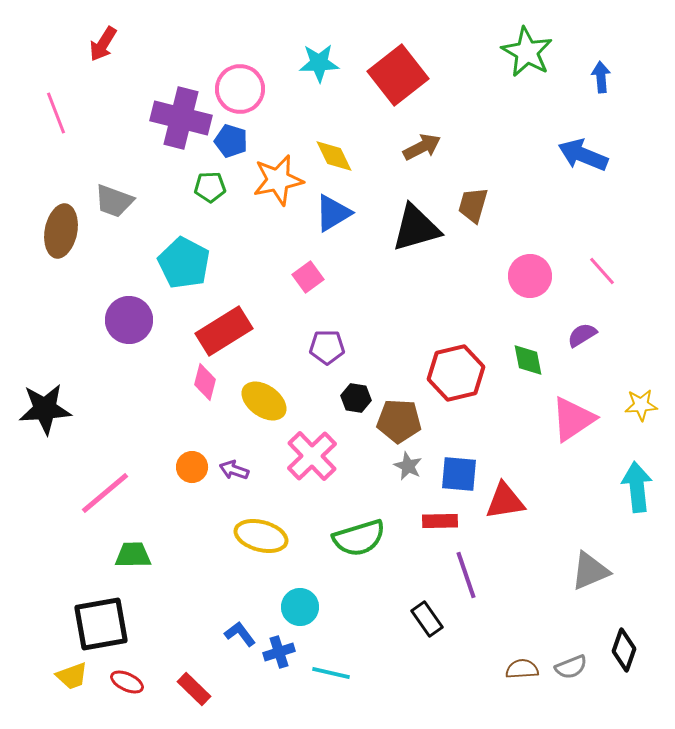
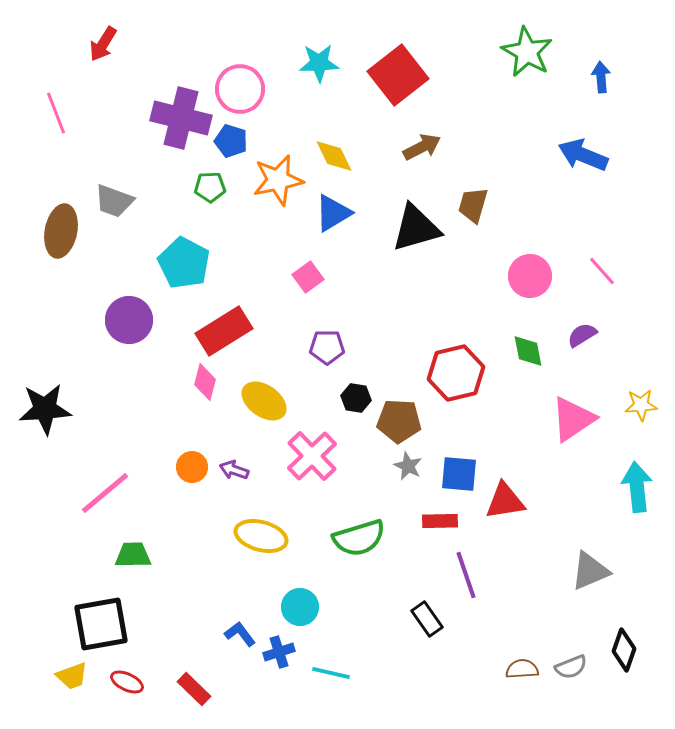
green diamond at (528, 360): moved 9 px up
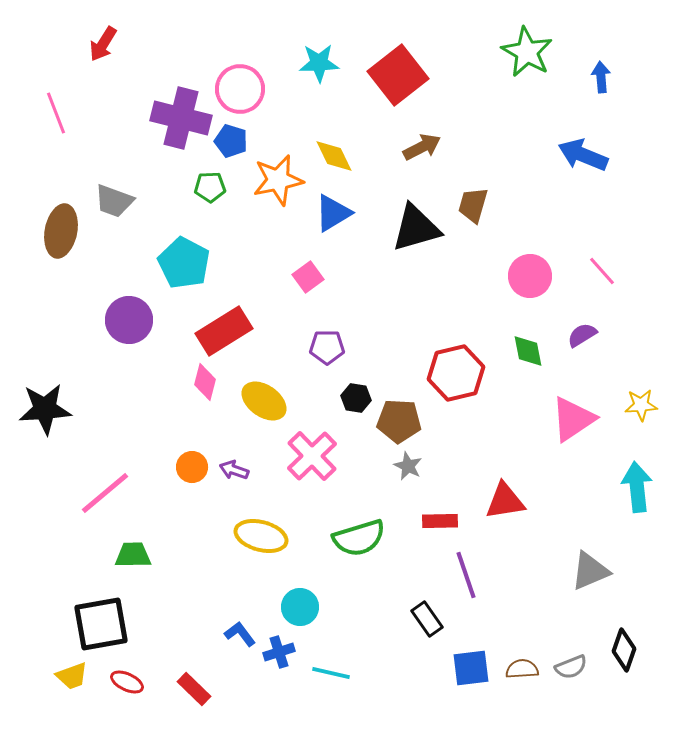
blue square at (459, 474): moved 12 px right, 194 px down; rotated 12 degrees counterclockwise
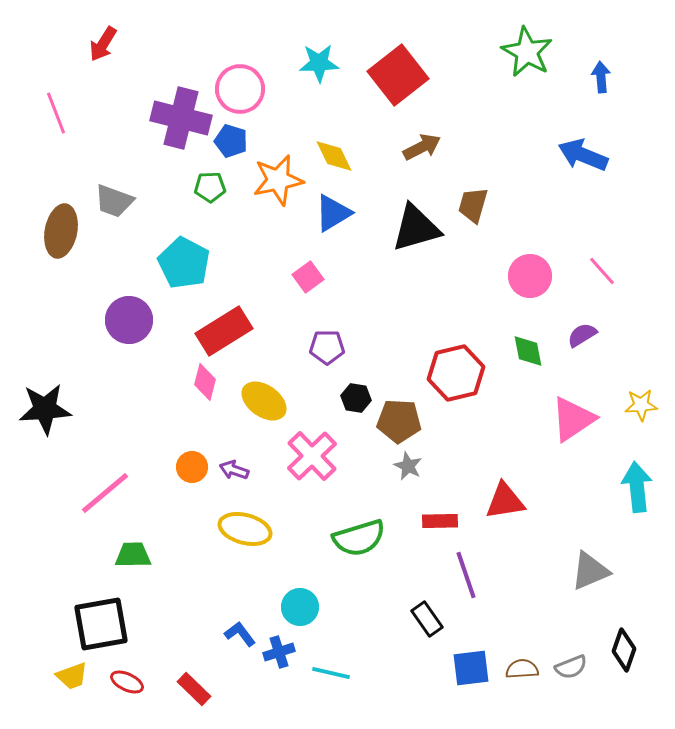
yellow ellipse at (261, 536): moved 16 px left, 7 px up
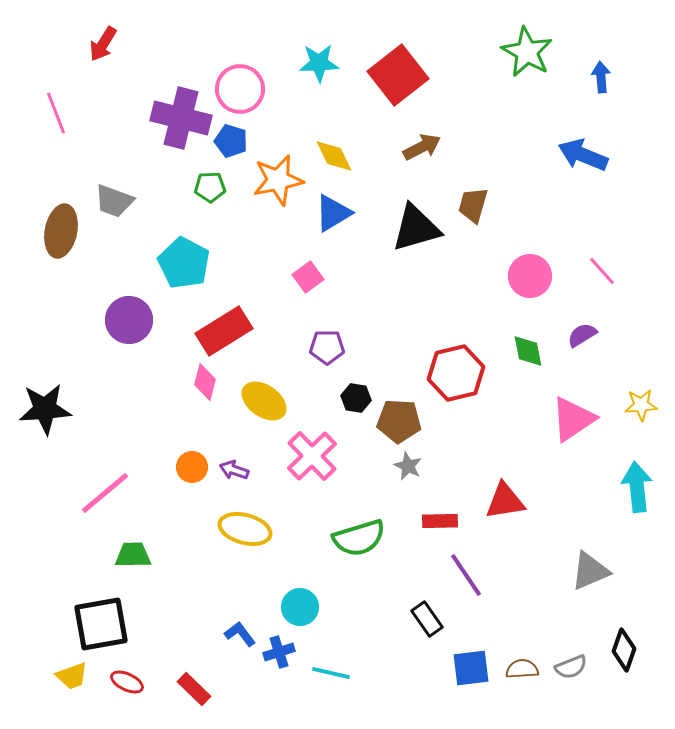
purple line at (466, 575): rotated 15 degrees counterclockwise
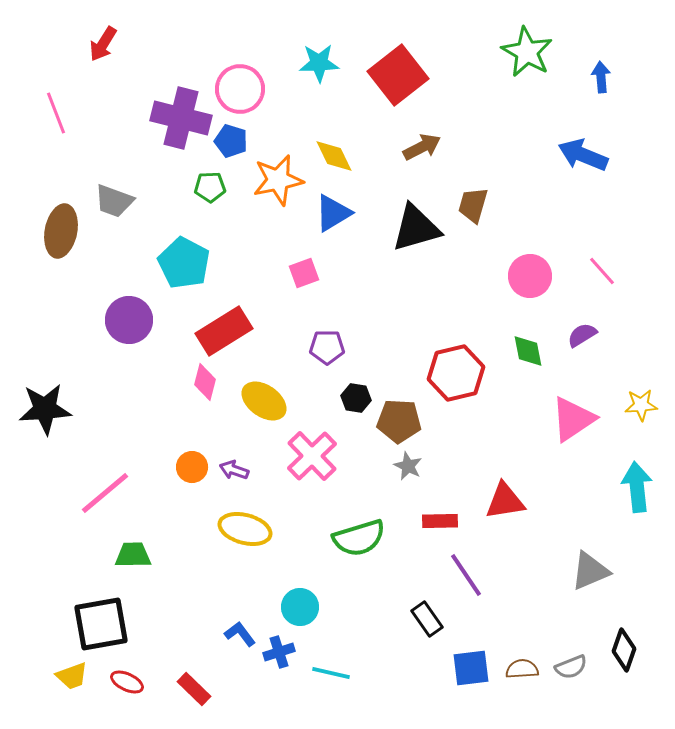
pink square at (308, 277): moved 4 px left, 4 px up; rotated 16 degrees clockwise
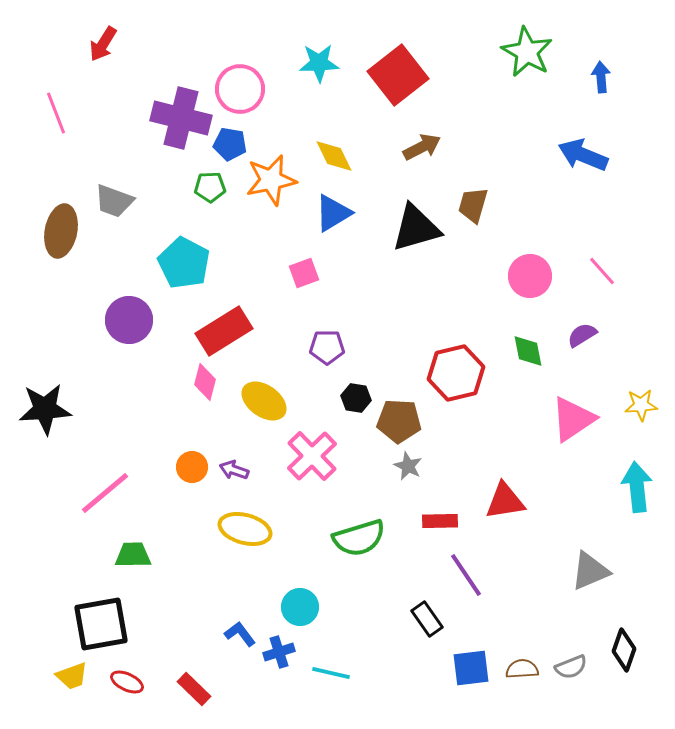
blue pentagon at (231, 141): moved 1 px left, 3 px down; rotated 8 degrees counterclockwise
orange star at (278, 180): moved 7 px left
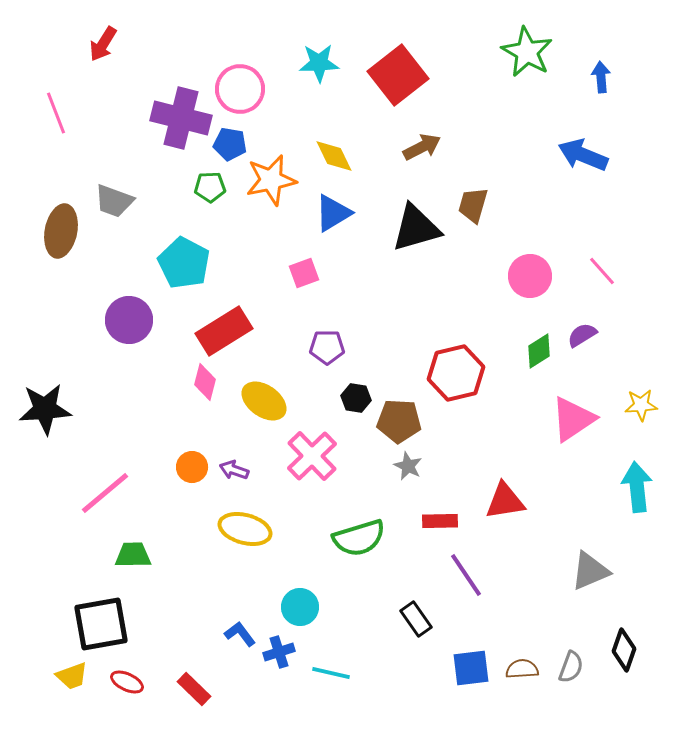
green diamond at (528, 351): moved 11 px right; rotated 69 degrees clockwise
black rectangle at (427, 619): moved 11 px left
gray semicircle at (571, 667): rotated 48 degrees counterclockwise
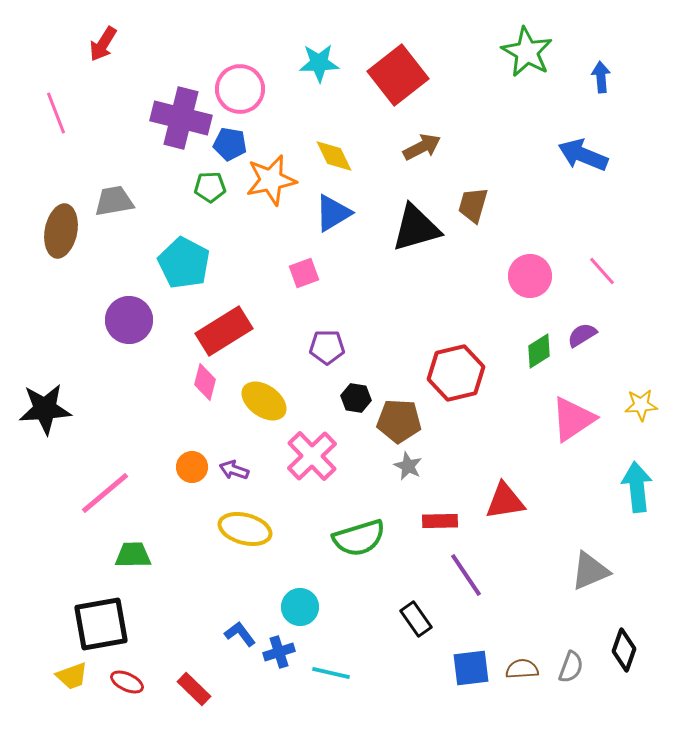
gray trapezoid at (114, 201): rotated 150 degrees clockwise
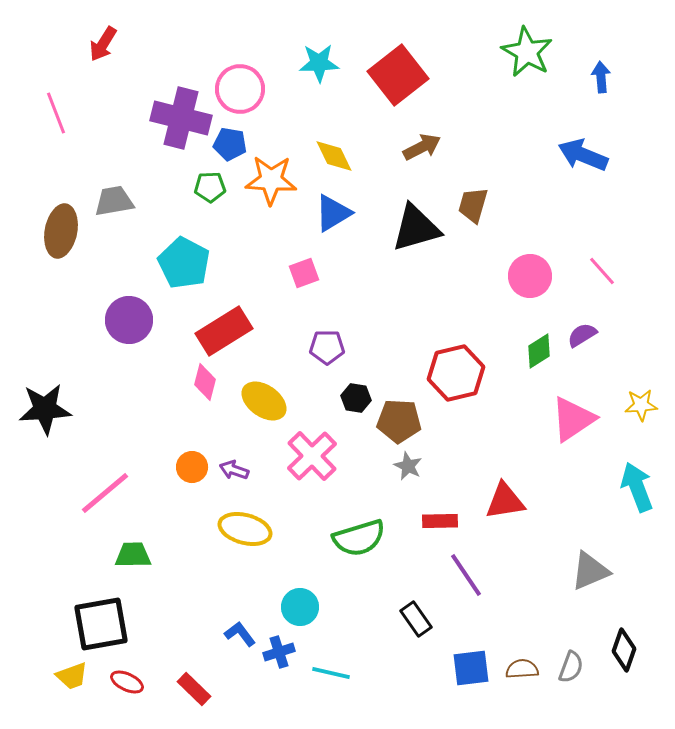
orange star at (271, 180): rotated 15 degrees clockwise
cyan arrow at (637, 487): rotated 15 degrees counterclockwise
